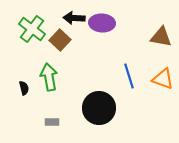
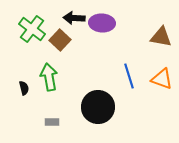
orange triangle: moved 1 px left
black circle: moved 1 px left, 1 px up
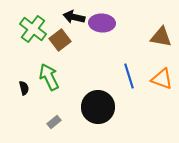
black arrow: moved 1 px up; rotated 10 degrees clockwise
green cross: moved 1 px right
brown square: rotated 10 degrees clockwise
green arrow: rotated 16 degrees counterclockwise
gray rectangle: moved 2 px right; rotated 40 degrees counterclockwise
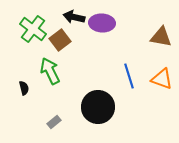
green arrow: moved 1 px right, 6 px up
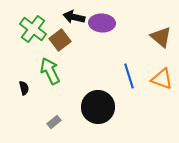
brown triangle: rotated 30 degrees clockwise
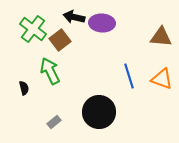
brown triangle: rotated 35 degrees counterclockwise
black circle: moved 1 px right, 5 px down
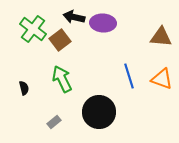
purple ellipse: moved 1 px right
green arrow: moved 12 px right, 8 px down
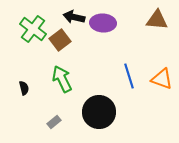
brown triangle: moved 4 px left, 17 px up
